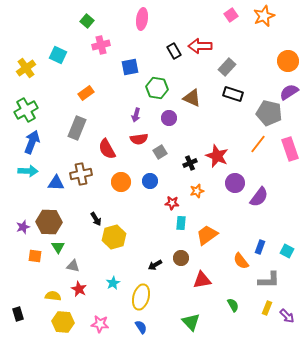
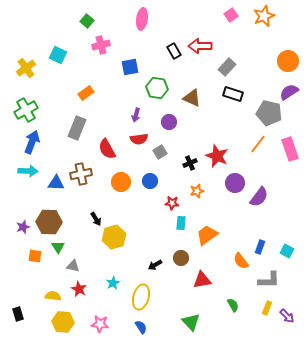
purple circle at (169, 118): moved 4 px down
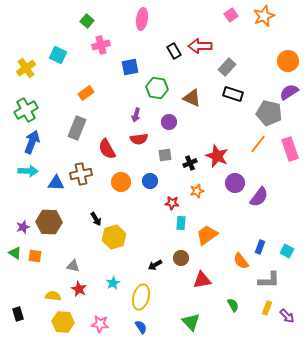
gray square at (160, 152): moved 5 px right, 3 px down; rotated 24 degrees clockwise
green triangle at (58, 247): moved 43 px left, 6 px down; rotated 24 degrees counterclockwise
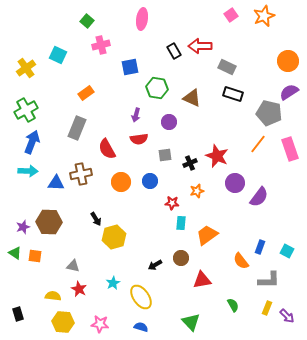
gray rectangle at (227, 67): rotated 72 degrees clockwise
yellow ellipse at (141, 297): rotated 50 degrees counterclockwise
blue semicircle at (141, 327): rotated 40 degrees counterclockwise
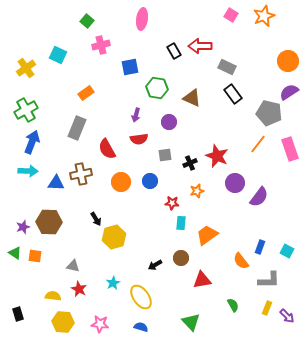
pink square at (231, 15): rotated 24 degrees counterclockwise
black rectangle at (233, 94): rotated 36 degrees clockwise
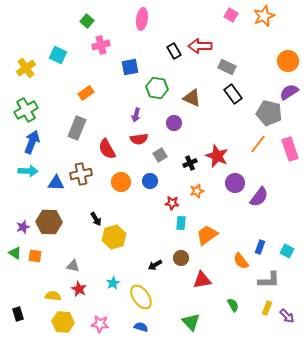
purple circle at (169, 122): moved 5 px right, 1 px down
gray square at (165, 155): moved 5 px left; rotated 24 degrees counterclockwise
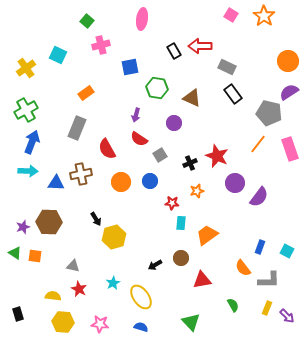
orange star at (264, 16): rotated 15 degrees counterclockwise
red semicircle at (139, 139): rotated 42 degrees clockwise
orange semicircle at (241, 261): moved 2 px right, 7 px down
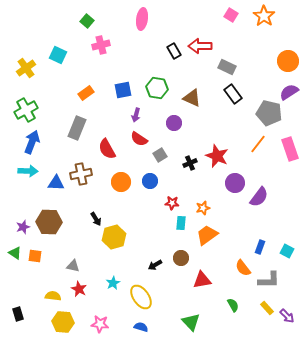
blue square at (130, 67): moved 7 px left, 23 px down
orange star at (197, 191): moved 6 px right, 17 px down
yellow rectangle at (267, 308): rotated 64 degrees counterclockwise
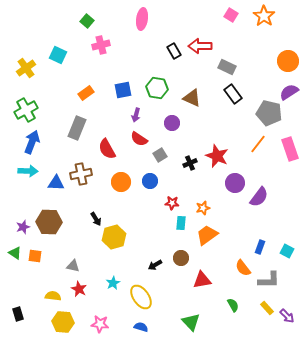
purple circle at (174, 123): moved 2 px left
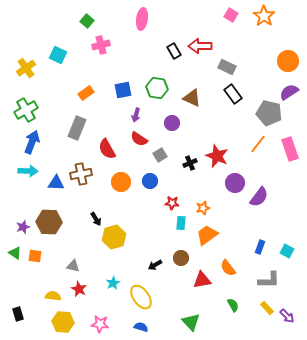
orange semicircle at (243, 268): moved 15 px left
